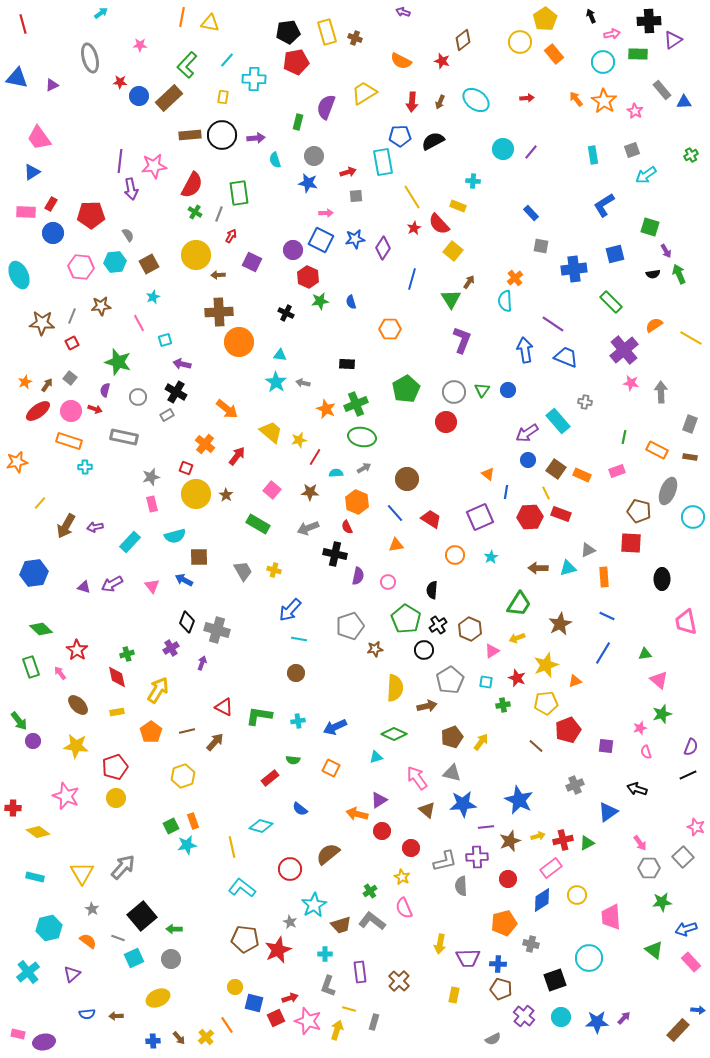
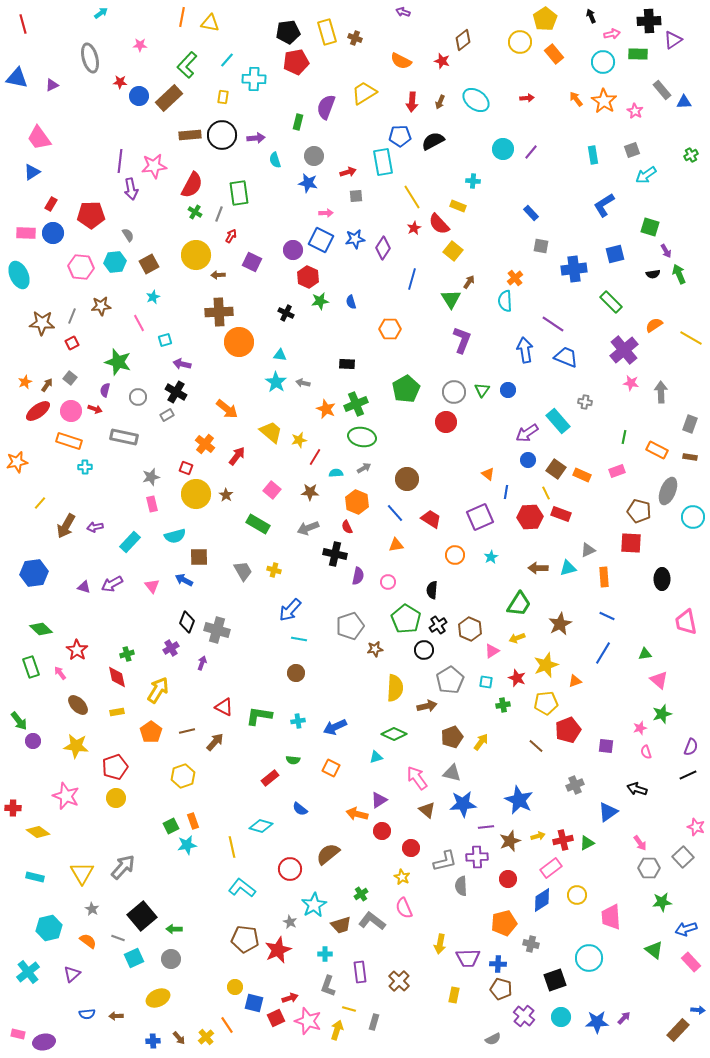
pink rectangle at (26, 212): moved 21 px down
green cross at (370, 891): moved 9 px left, 3 px down
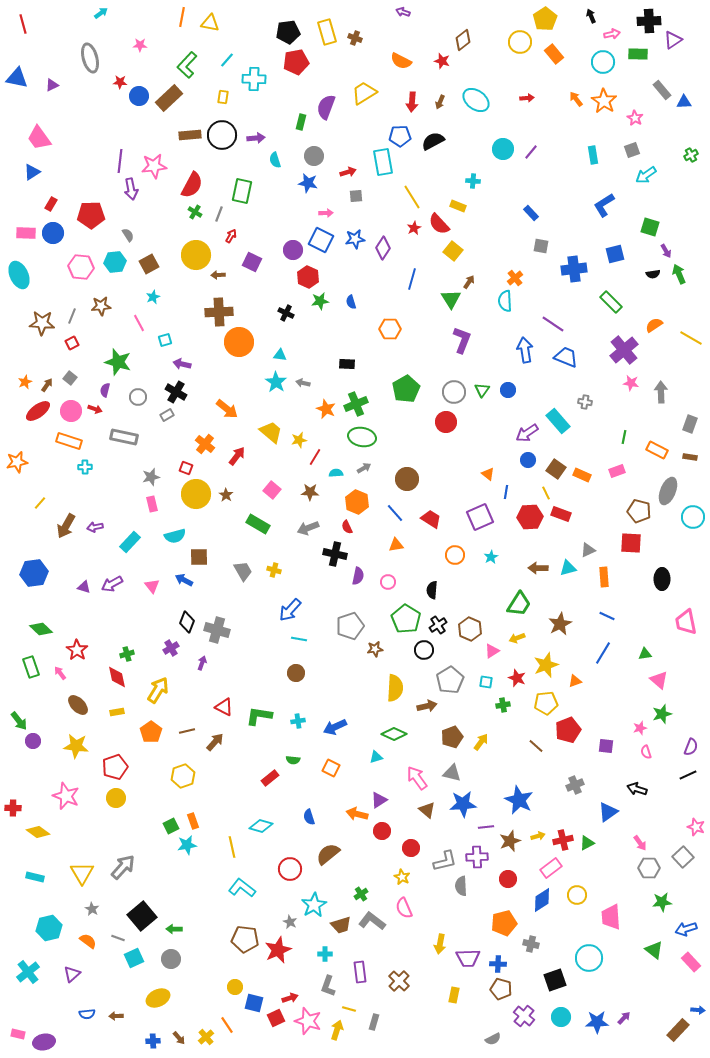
pink star at (635, 111): moved 7 px down
green rectangle at (298, 122): moved 3 px right
green rectangle at (239, 193): moved 3 px right, 2 px up; rotated 20 degrees clockwise
blue semicircle at (300, 809): moved 9 px right, 8 px down; rotated 35 degrees clockwise
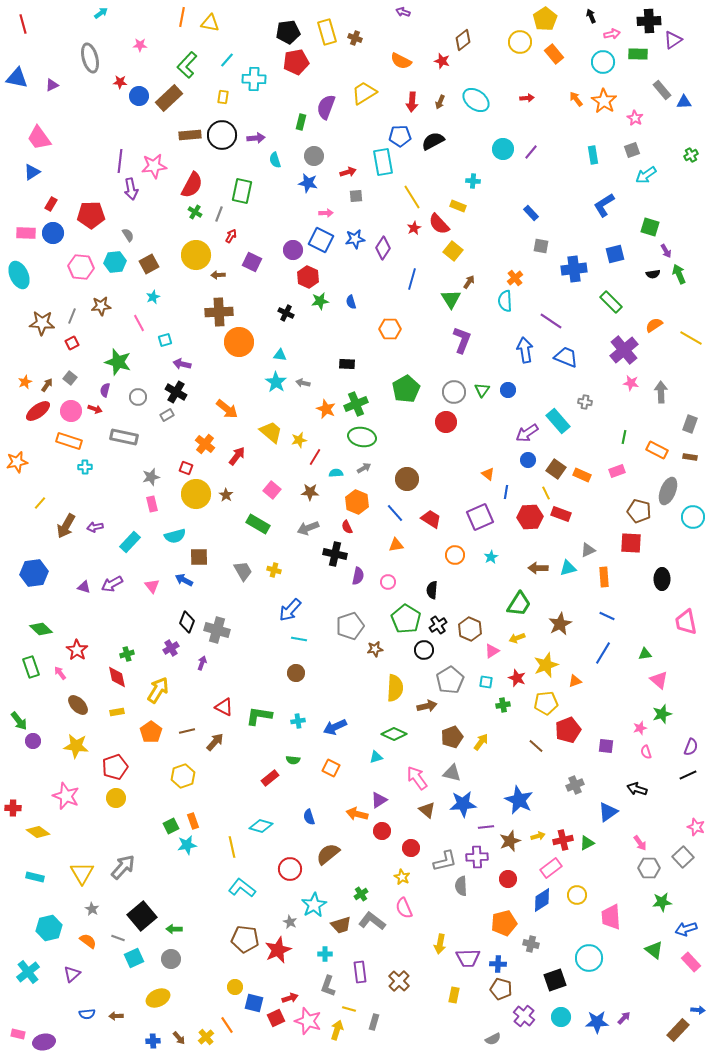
purple line at (553, 324): moved 2 px left, 3 px up
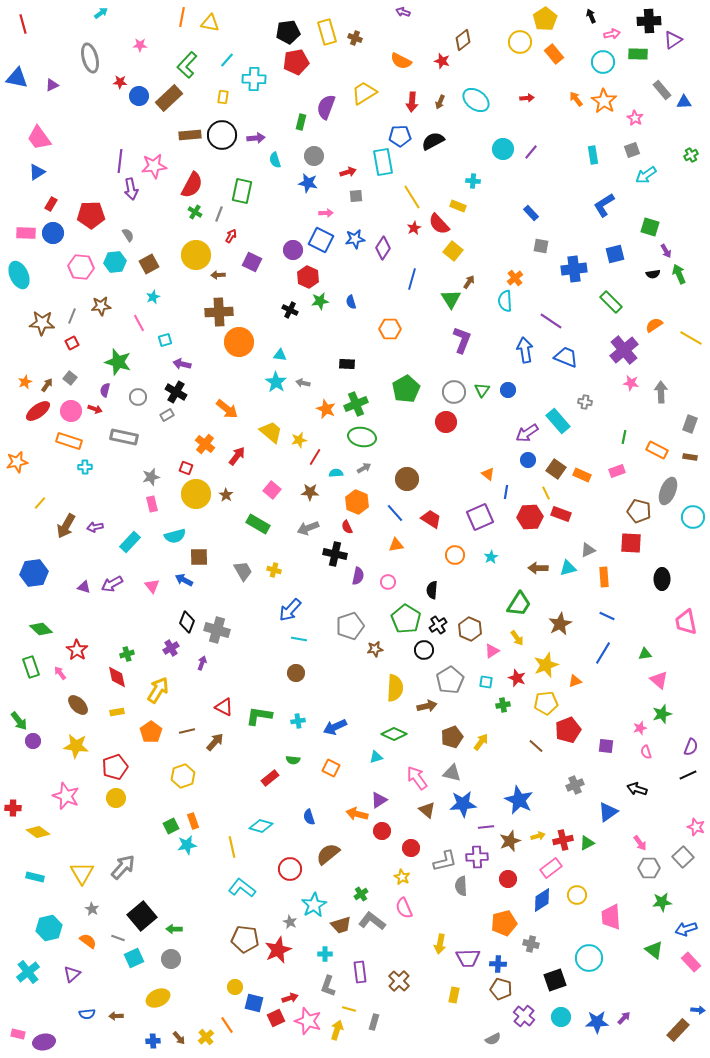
blue triangle at (32, 172): moved 5 px right
black cross at (286, 313): moved 4 px right, 3 px up
yellow arrow at (517, 638): rotated 105 degrees counterclockwise
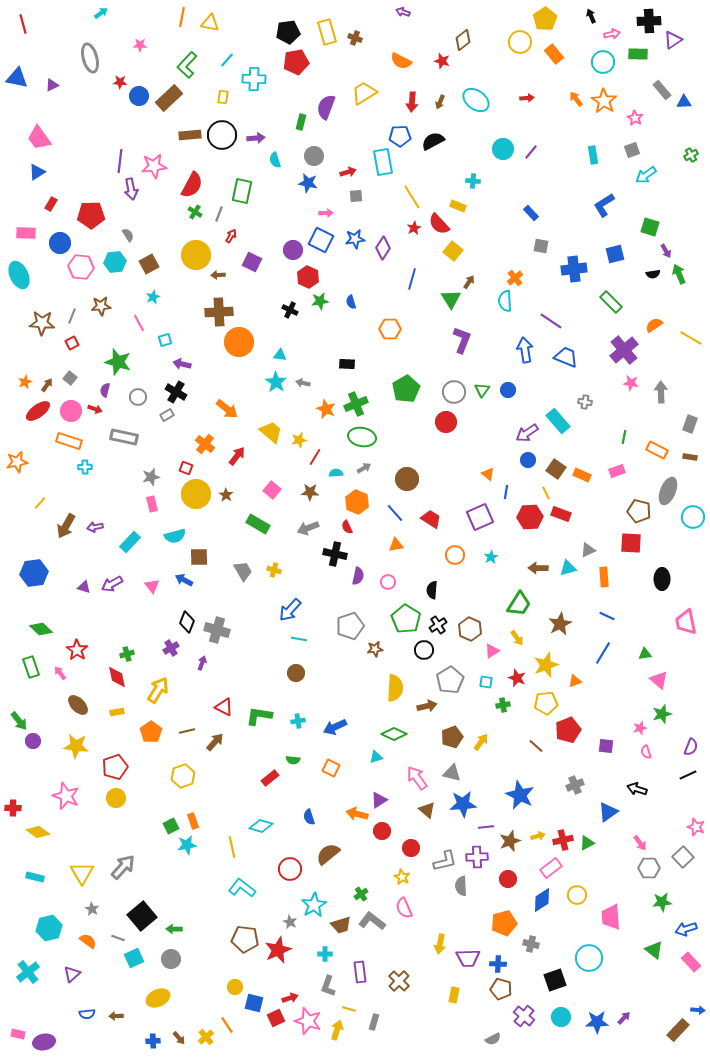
blue circle at (53, 233): moved 7 px right, 10 px down
blue star at (519, 800): moved 1 px right, 5 px up
